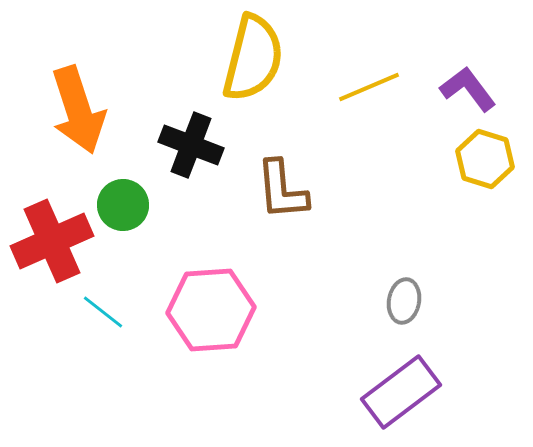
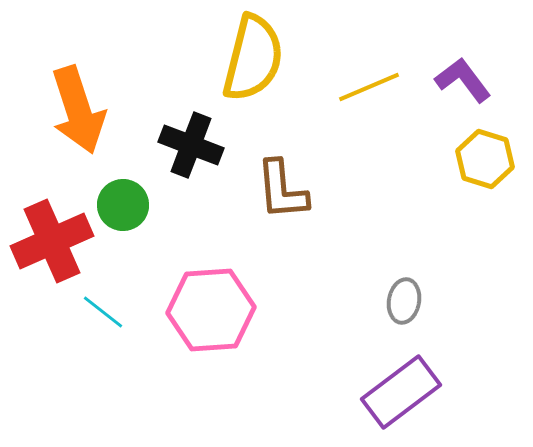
purple L-shape: moved 5 px left, 9 px up
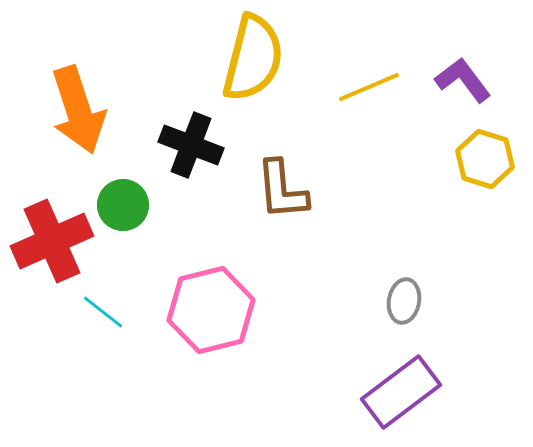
pink hexagon: rotated 10 degrees counterclockwise
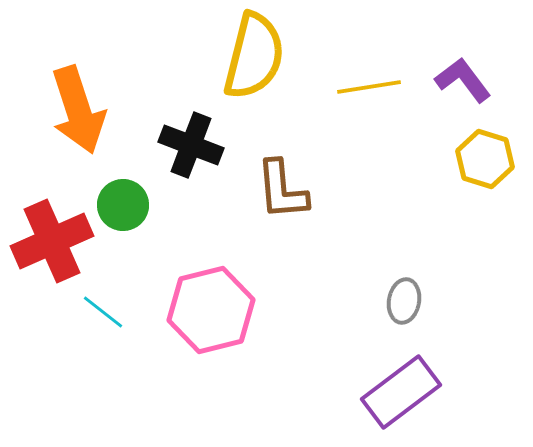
yellow semicircle: moved 1 px right, 2 px up
yellow line: rotated 14 degrees clockwise
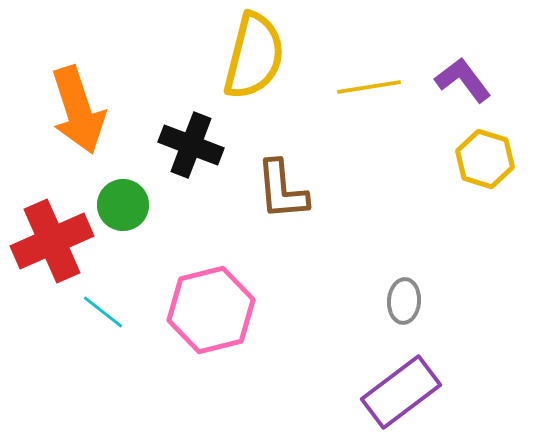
gray ellipse: rotated 6 degrees counterclockwise
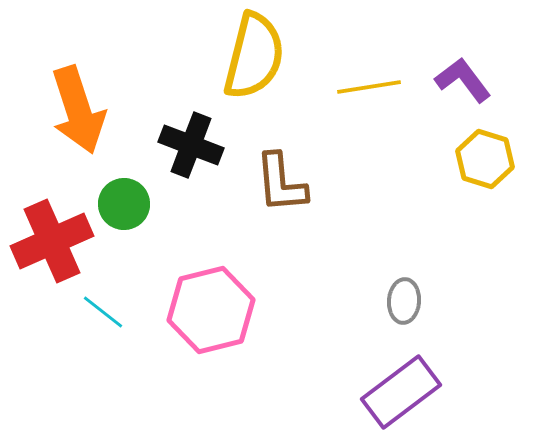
brown L-shape: moved 1 px left, 7 px up
green circle: moved 1 px right, 1 px up
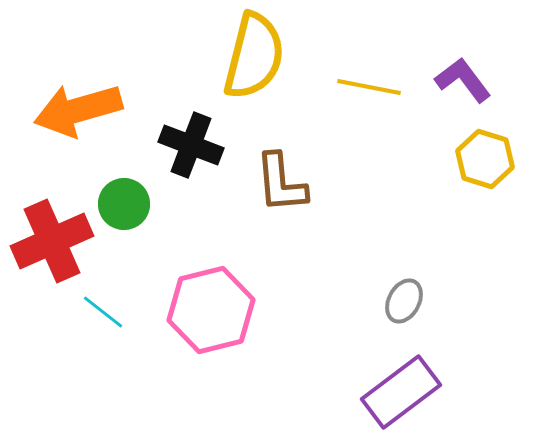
yellow line: rotated 20 degrees clockwise
orange arrow: rotated 92 degrees clockwise
gray ellipse: rotated 24 degrees clockwise
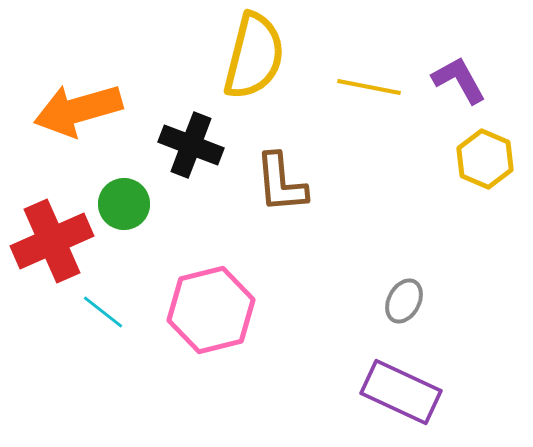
purple L-shape: moved 4 px left; rotated 8 degrees clockwise
yellow hexagon: rotated 6 degrees clockwise
purple rectangle: rotated 62 degrees clockwise
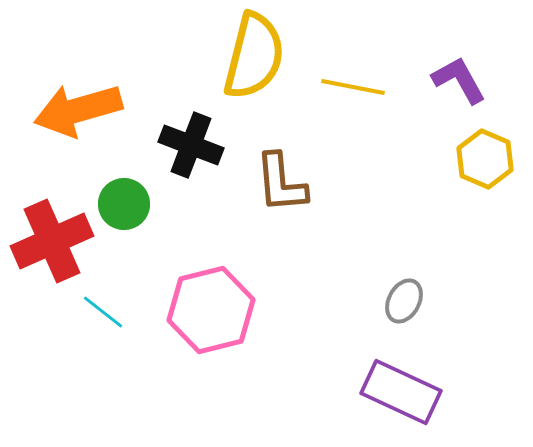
yellow line: moved 16 px left
